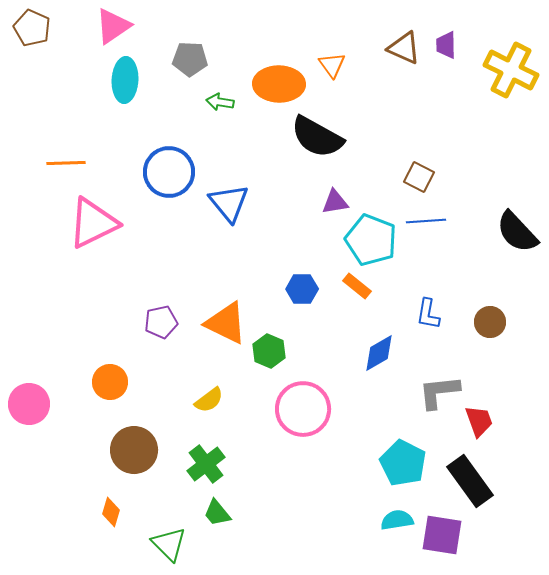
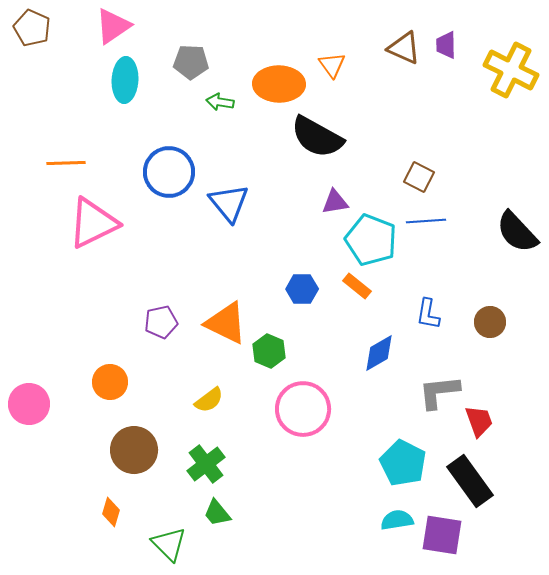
gray pentagon at (190, 59): moved 1 px right, 3 px down
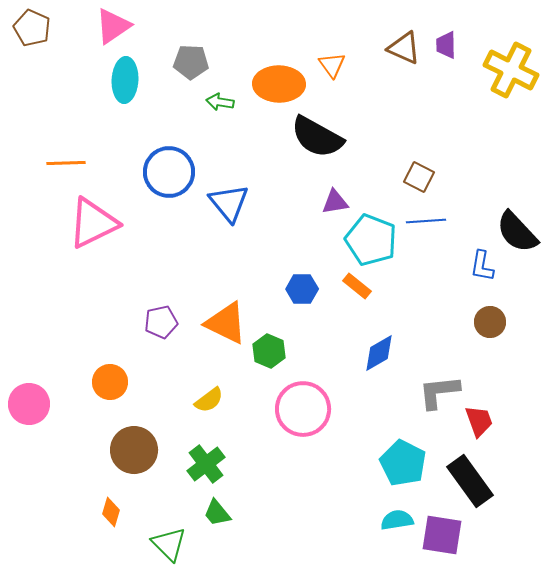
blue L-shape at (428, 314): moved 54 px right, 48 px up
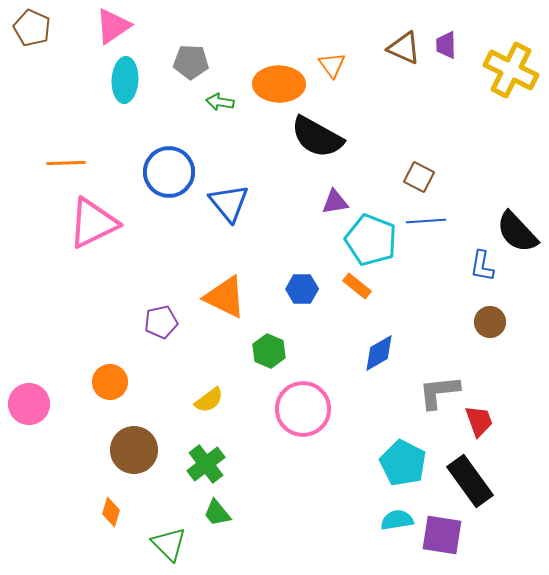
orange triangle at (226, 323): moved 1 px left, 26 px up
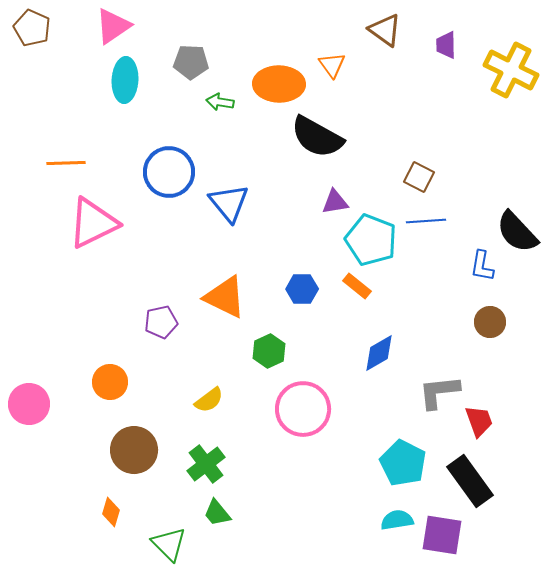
brown triangle at (404, 48): moved 19 px left, 18 px up; rotated 12 degrees clockwise
green hexagon at (269, 351): rotated 12 degrees clockwise
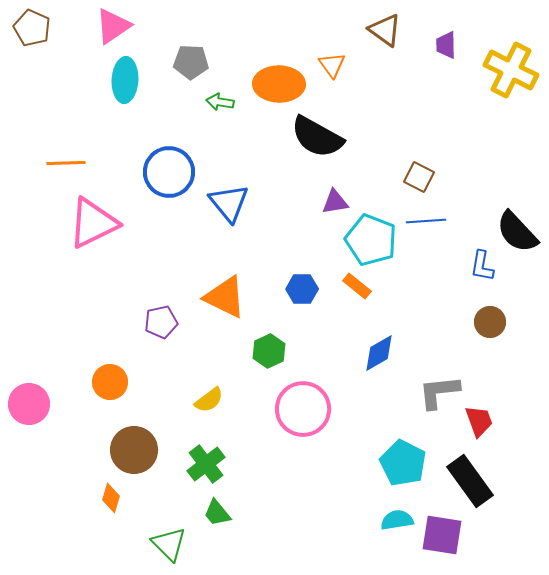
orange diamond at (111, 512): moved 14 px up
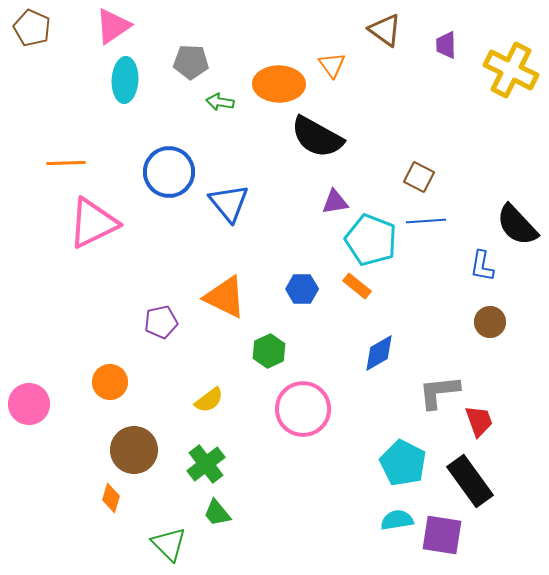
black semicircle at (517, 232): moved 7 px up
